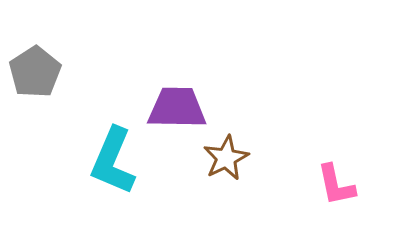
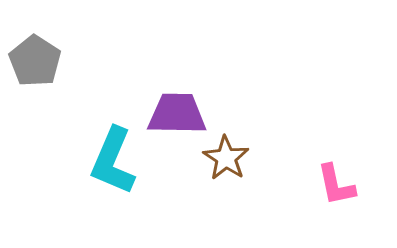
gray pentagon: moved 11 px up; rotated 6 degrees counterclockwise
purple trapezoid: moved 6 px down
brown star: rotated 12 degrees counterclockwise
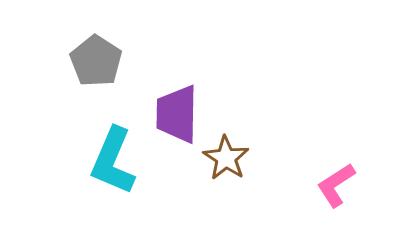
gray pentagon: moved 61 px right
purple trapezoid: rotated 90 degrees counterclockwise
pink L-shape: rotated 69 degrees clockwise
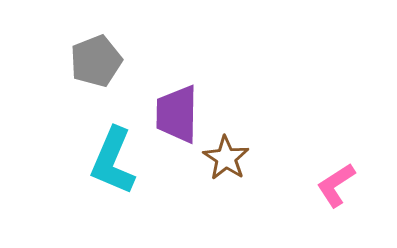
gray pentagon: rotated 18 degrees clockwise
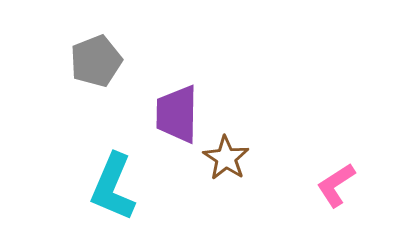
cyan L-shape: moved 26 px down
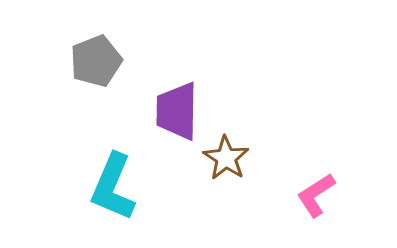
purple trapezoid: moved 3 px up
pink L-shape: moved 20 px left, 10 px down
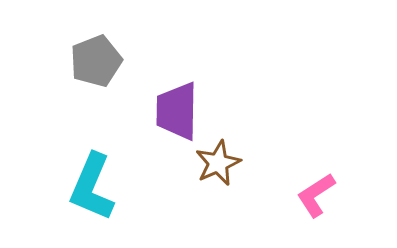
brown star: moved 8 px left, 5 px down; rotated 15 degrees clockwise
cyan L-shape: moved 21 px left
